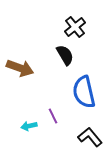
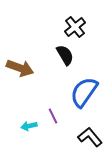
blue semicircle: rotated 48 degrees clockwise
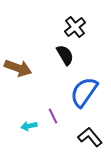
brown arrow: moved 2 px left
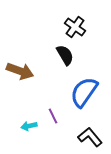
black cross: rotated 15 degrees counterclockwise
brown arrow: moved 2 px right, 3 px down
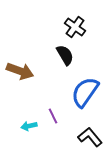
blue semicircle: moved 1 px right
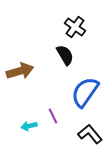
brown arrow: rotated 36 degrees counterclockwise
black L-shape: moved 3 px up
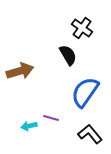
black cross: moved 7 px right, 1 px down
black semicircle: moved 3 px right
purple line: moved 2 px left, 2 px down; rotated 49 degrees counterclockwise
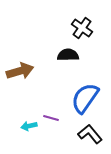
black semicircle: rotated 60 degrees counterclockwise
blue semicircle: moved 6 px down
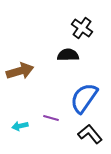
blue semicircle: moved 1 px left
cyan arrow: moved 9 px left
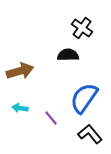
purple line: rotated 35 degrees clockwise
cyan arrow: moved 18 px up; rotated 21 degrees clockwise
